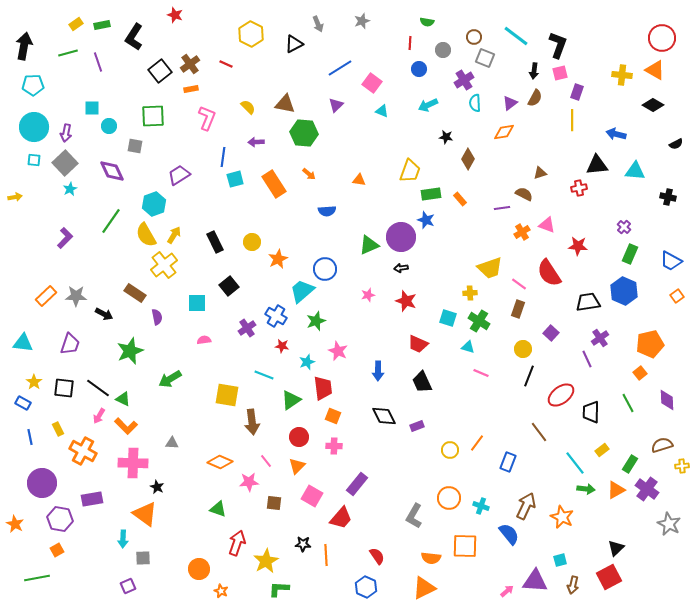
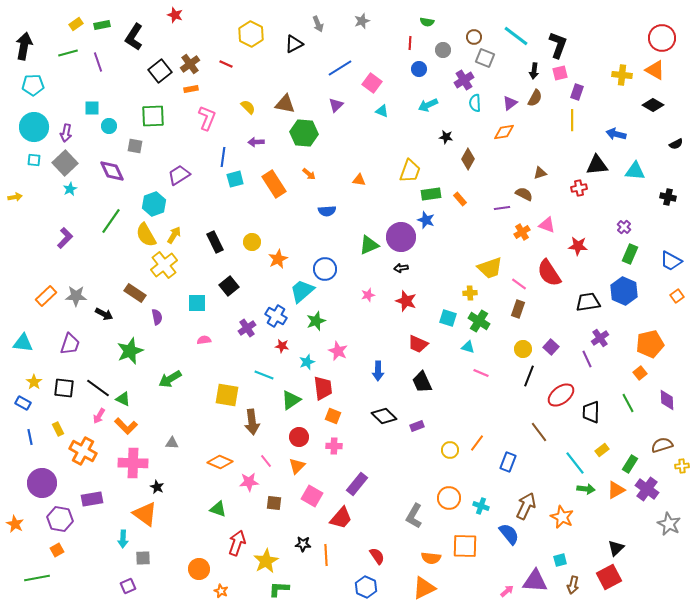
purple square at (551, 333): moved 14 px down
black diamond at (384, 416): rotated 20 degrees counterclockwise
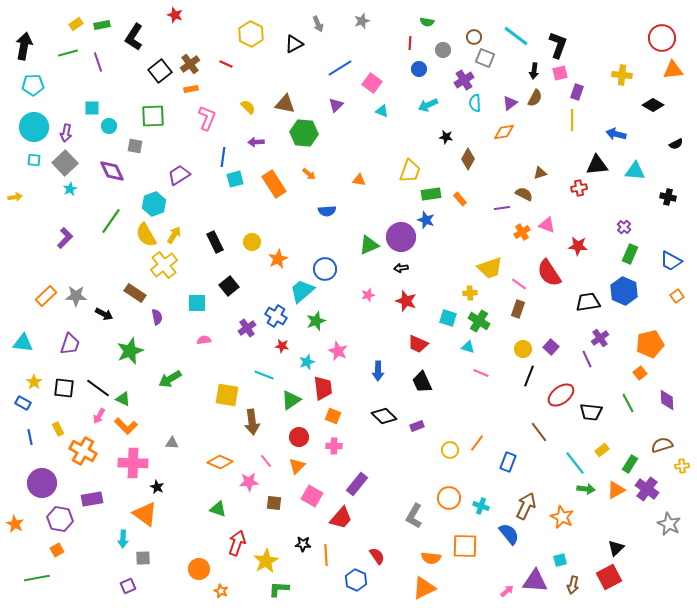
orange triangle at (655, 70): moved 18 px right; rotated 35 degrees counterclockwise
black trapezoid at (591, 412): rotated 85 degrees counterclockwise
blue hexagon at (366, 587): moved 10 px left, 7 px up
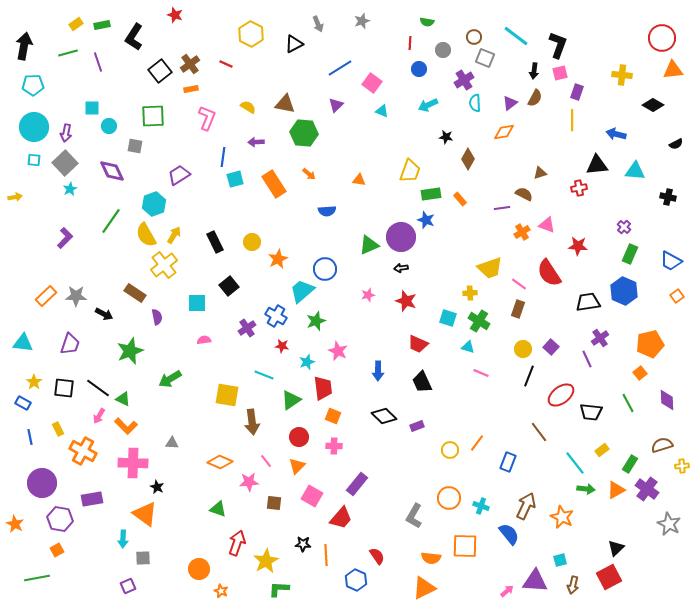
yellow semicircle at (248, 107): rotated 14 degrees counterclockwise
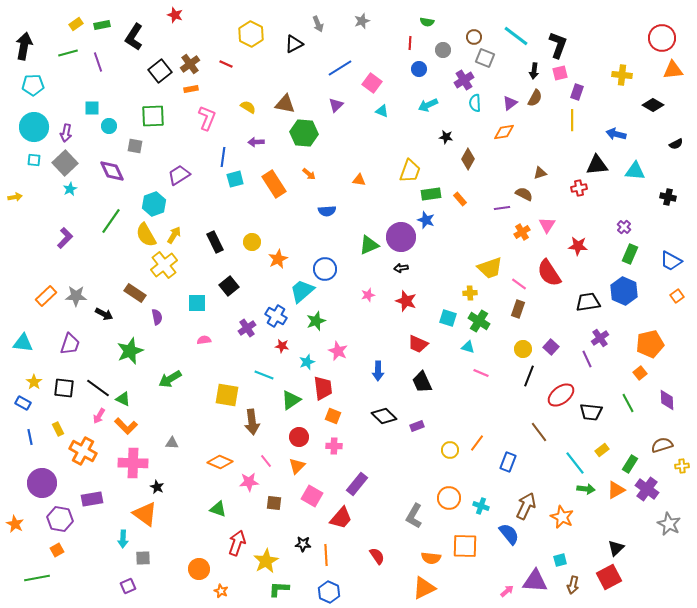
pink triangle at (547, 225): rotated 42 degrees clockwise
blue hexagon at (356, 580): moved 27 px left, 12 px down
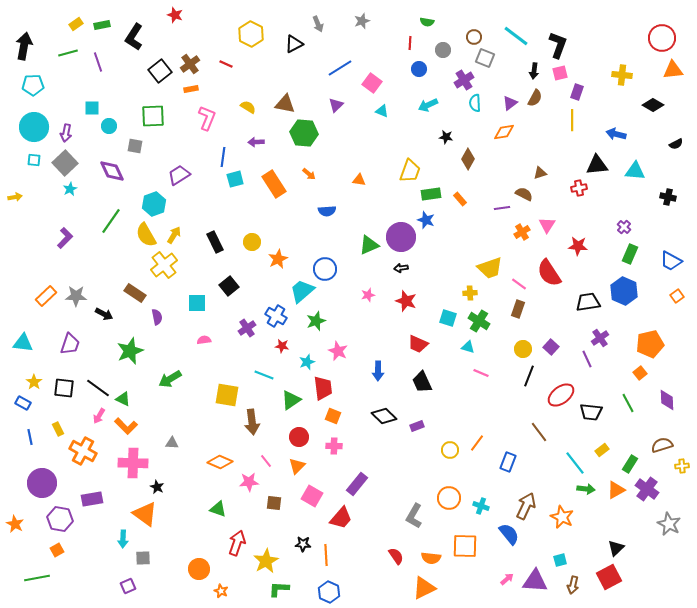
red semicircle at (377, 556): moved 19 px right
pink arrow at (507, 591): moved 12 px up
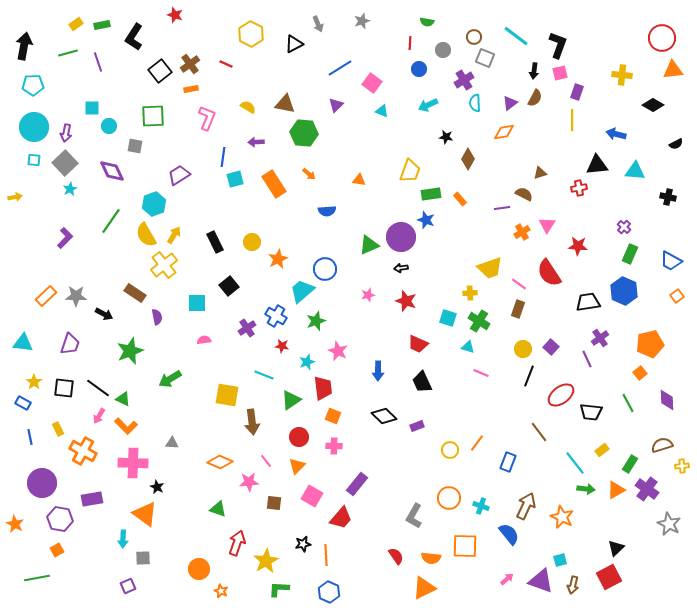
black star at (303, 544): rotated 14 degrees counterclockwise
purple triangle at (535, 581): moved 6 px right; rotated 16 degrees clockwise
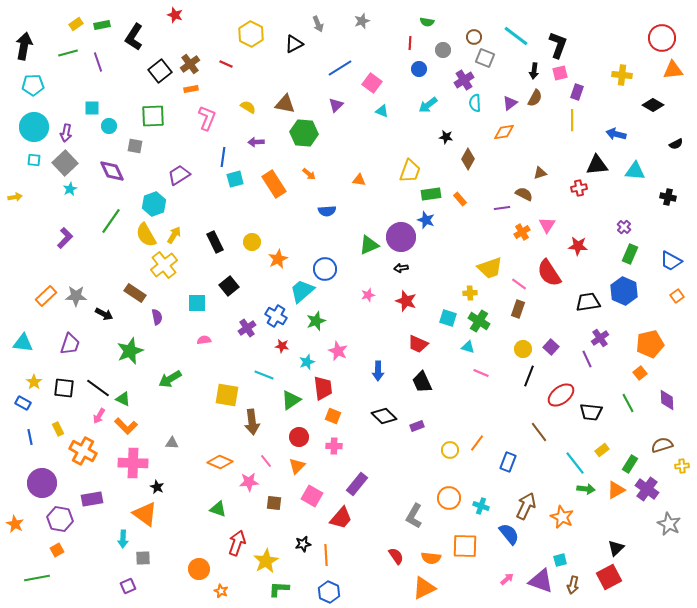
cyan arrow at (428, 105): rotated 12 degrees counterclockwise
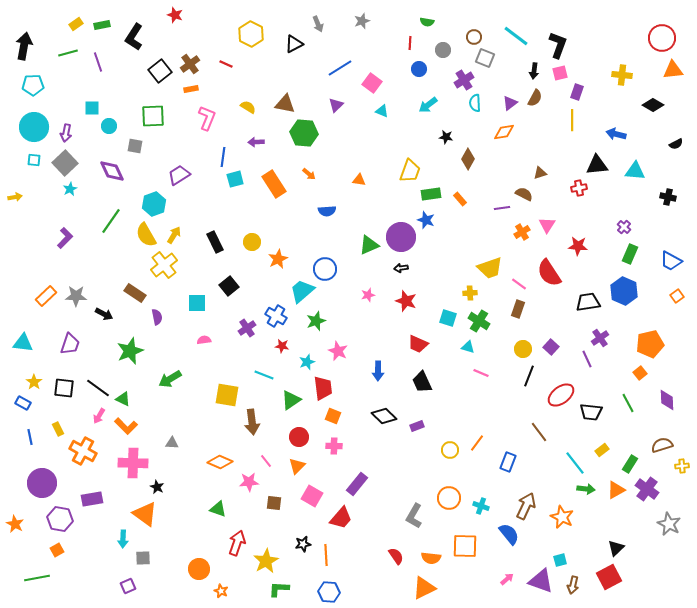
blue hexagon at (329, 592): rotated 20 degrees counterclockwise
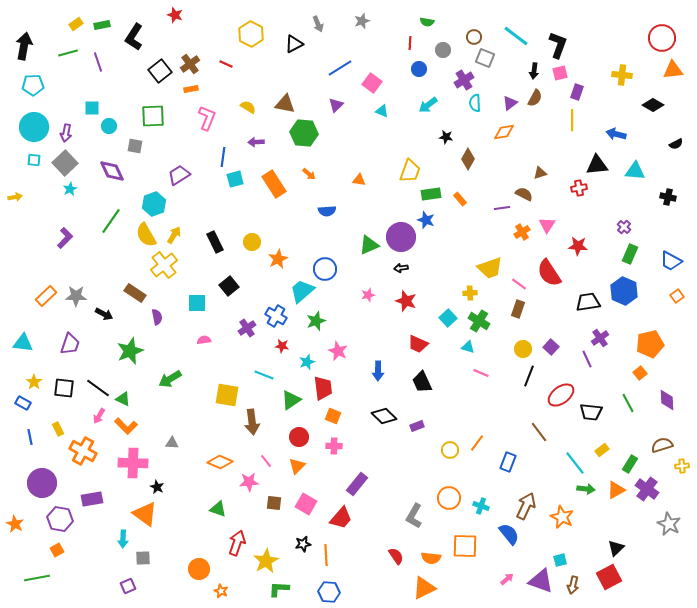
cyan square at (448, 318): rotated 30 degrees clockwise
pink square at (312, 496): moved 6 px left, 8 px down
